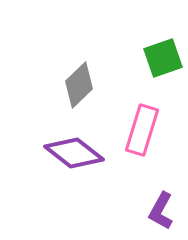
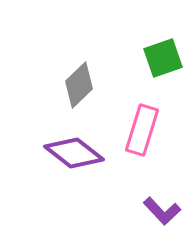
purple L-shape: moved 1 px right; rotated 72 degrees counterclockwise
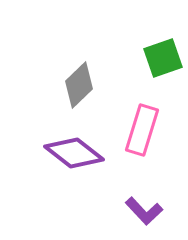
purple L-shape: moved 18 px left
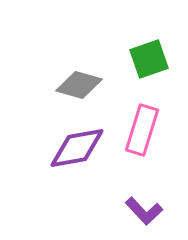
green square: moved 14 px left, 1 px down
gray diamond: rotated 60 degrees clockwise
purple diamond: moved 3 px right, 5 px up; rotated 48 degrees counterclockwise
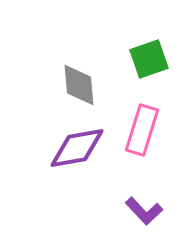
gray diamond: rotated 69 degrees clockwise
